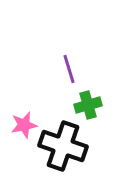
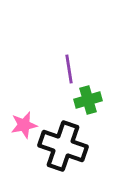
purple line: rotated 8 degrees clockwise
green cross: moved 5 px up
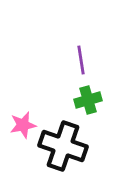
purple line: moved 12 px right, 9 px up
pink star: moved 1 px left
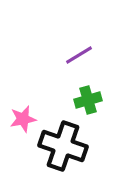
purple line: moved 2 px left, 5 px up; rotated 68 degrees clockwise
pink star: moved 6 px up
